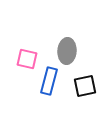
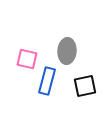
blue rectangle: moved 2 px left
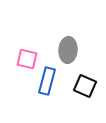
gray ellipse: moved 1 px right, 1 px up
black square: rotated 35 degrees clockwise
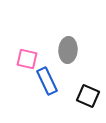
blue rectangle: rotated 40 degrees counterclockwise
black square: moved 3 px right, 10 px down
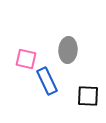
pink square: moved 1 px left
black square: rotated 20 degrees counterclockwise
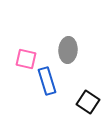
blue rectangle: rotated 8 degrees clockwise
black square: moved 6 px down; rotated 30 degrees clockwise
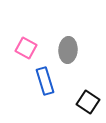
pink square: moved 11 px up; rotated 15 degrees clockwise
blue rectangle: moved 2 px left
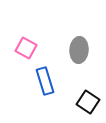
gray ellipse: moved 11 px right
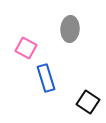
gray ellipse: moved 9 px left, 21 px up
blue rectangle: moved 1 px right, 3 px up
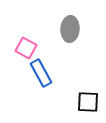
blue rectangle: moved 5 px left, 5 px up; rotated 12 degrees counterclockwise
black square: rotated 30 degrees counterclockwise
